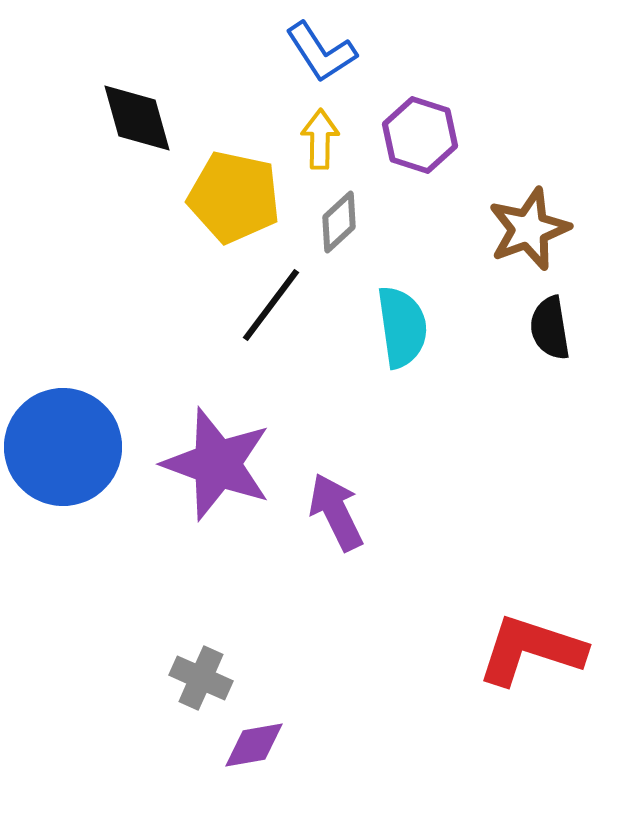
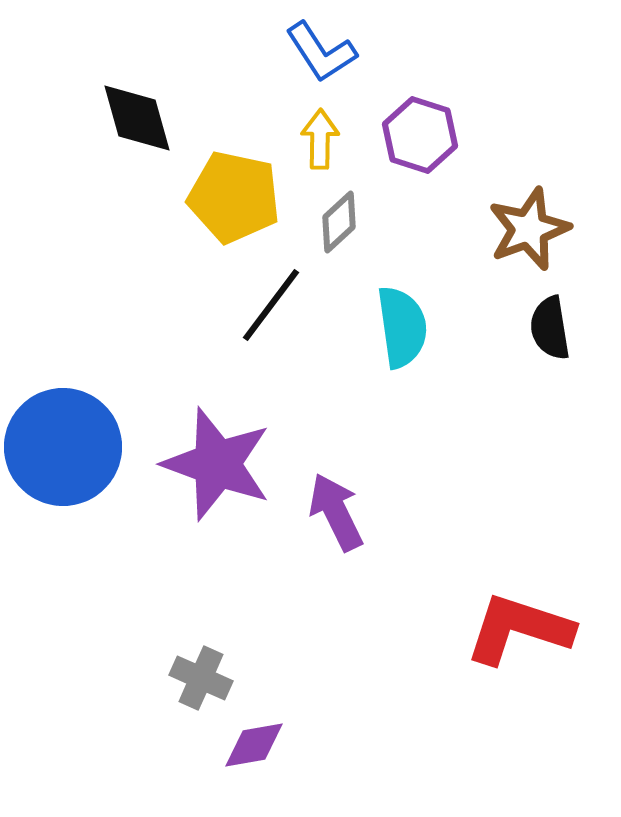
red L-shape: moved 12 px left, 21 px up
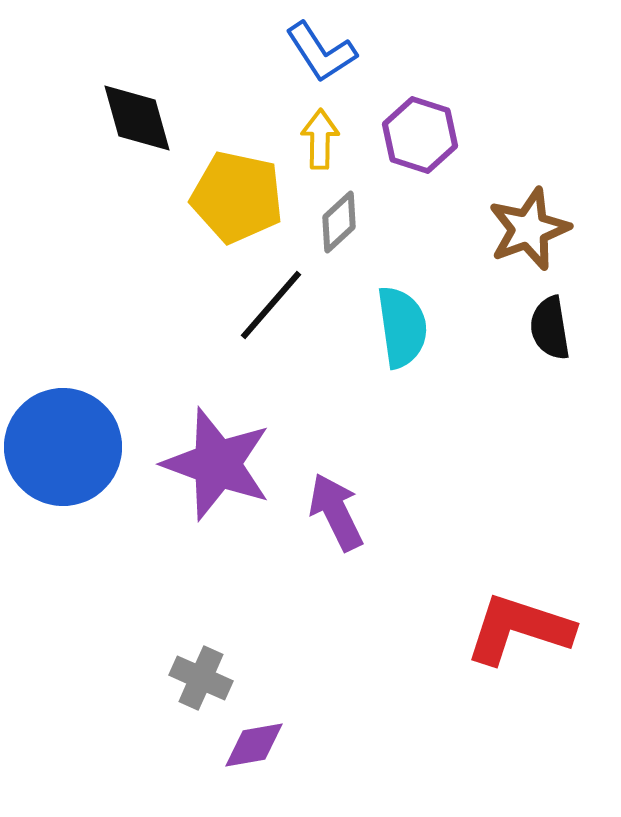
yellow pentagon: moved 3 px right
black line: rotated 4 degrees clockwise
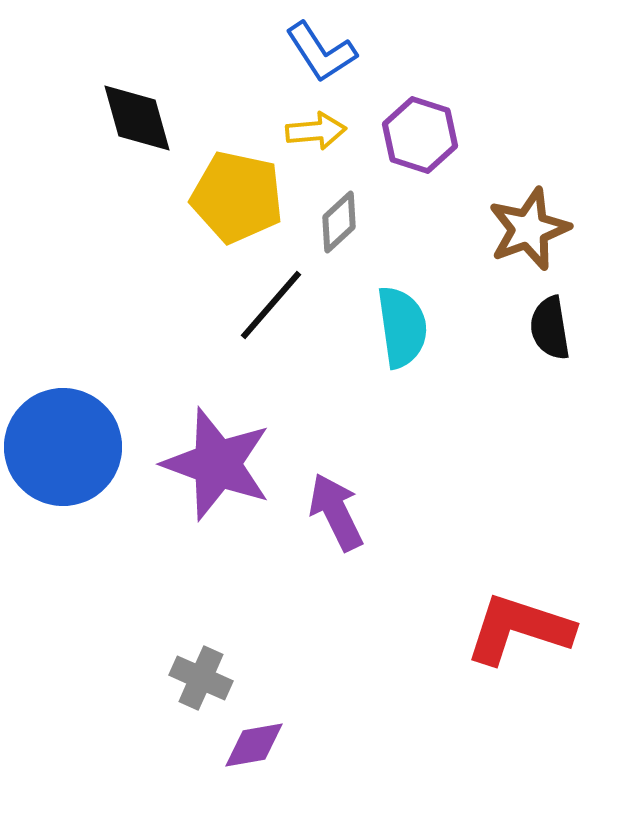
yellow arrow: moved 4 px left, 8 px up; rotated 84 degrees clockwise
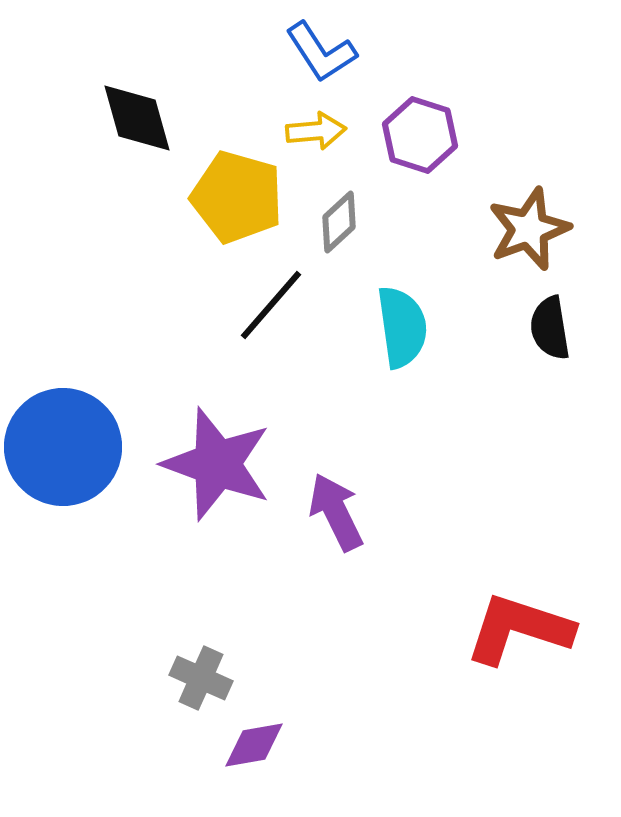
yellow pentagon: rotated 4 degrees clockwise
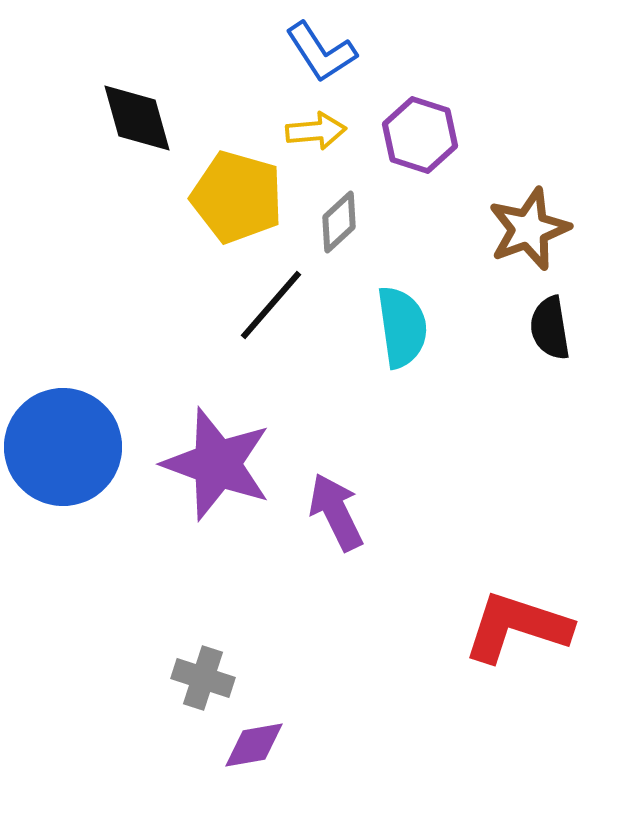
red L-shape: moved 2 px left, 2 px up
gray cross: moved 2 px right; rotated 6 degrees counterclockwise
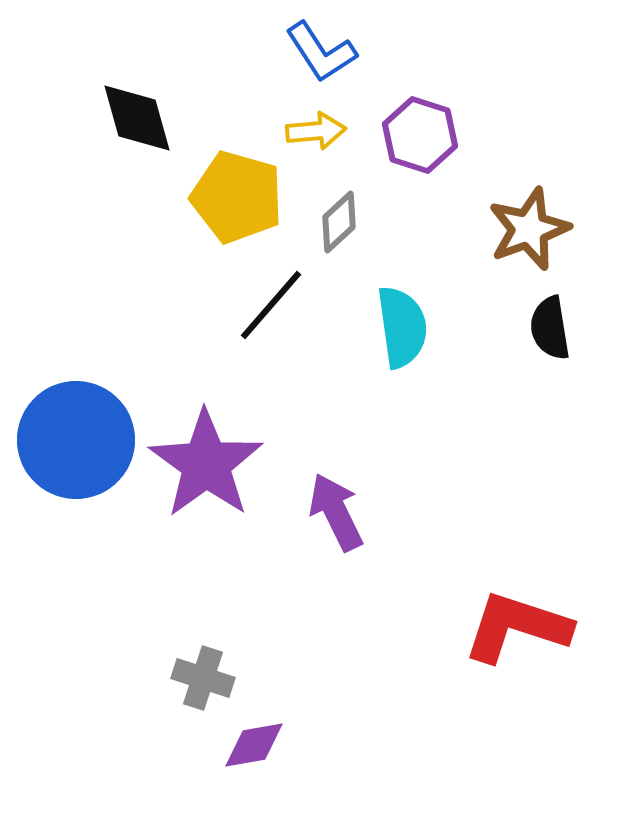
blue circle: moved 13 px right, 7 px up
purple star: moved 11 px left; rotated 16 degrees clockwise
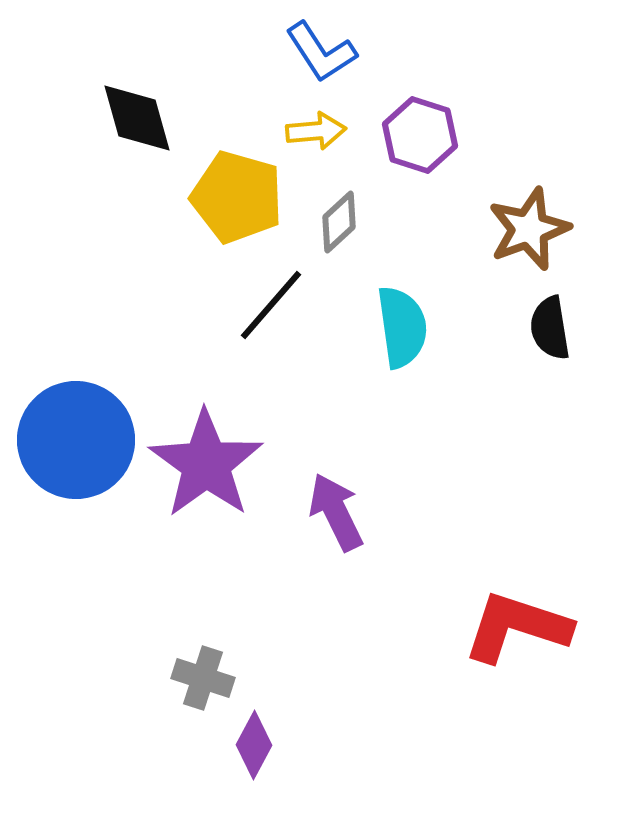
purple diamond: rotated 52 degrees counterclockwise
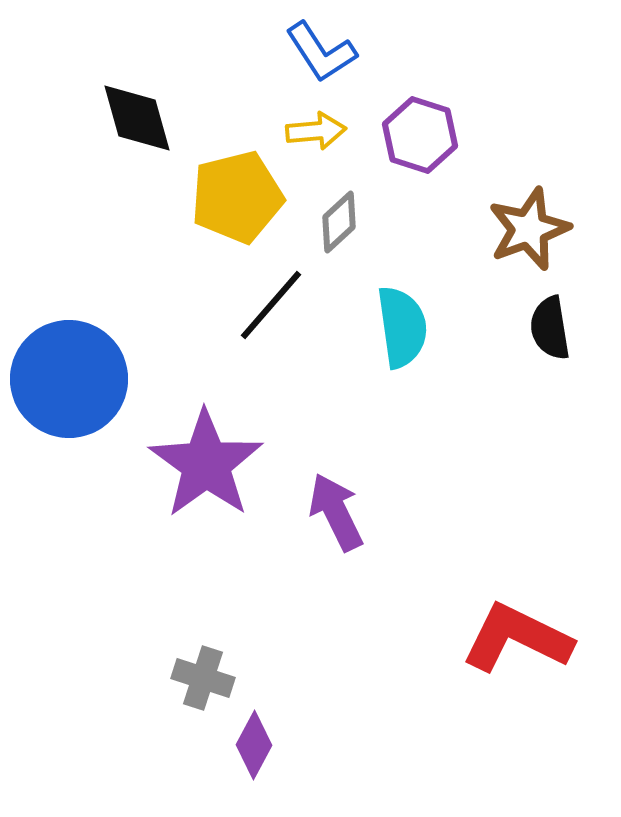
yellow pentagon: rotated 30 degrees counterclockwise
blue circle: moved 7 px left, 61 px up
red L-shape: moved 11 px down; rotated 8 degrees clockwise
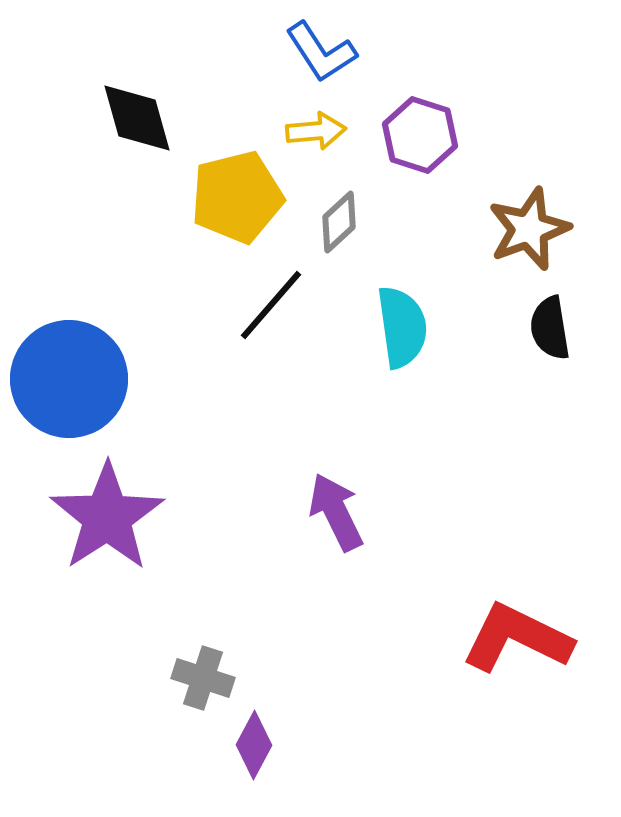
purple star: moved 99 px left, 53 px down; rotated 3 degrees clockwise
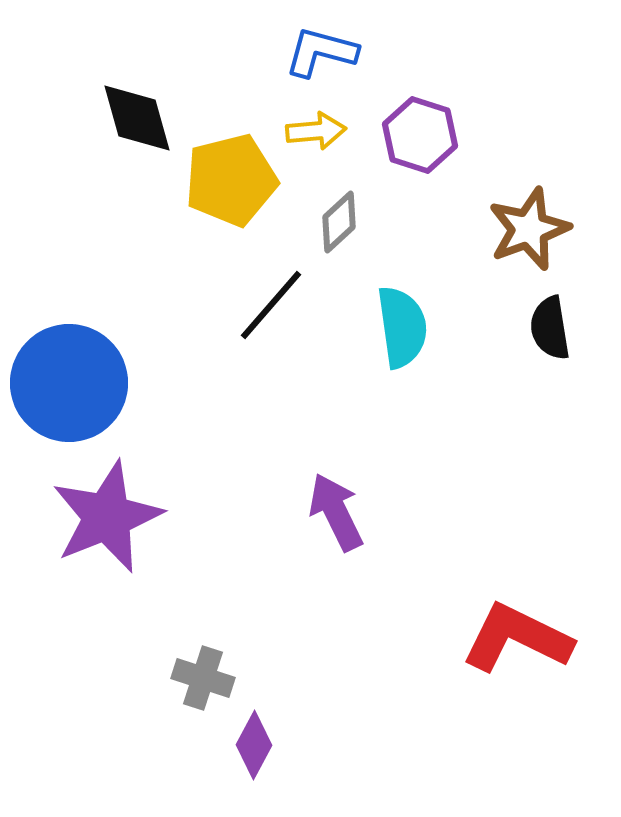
blue L-shape: rotated 138 degrees clockwise
yellow pentagon: moved 6 px left, 17 px up
blue circle: moved 4 px down
purple star: rotated 11 degrees clockwise
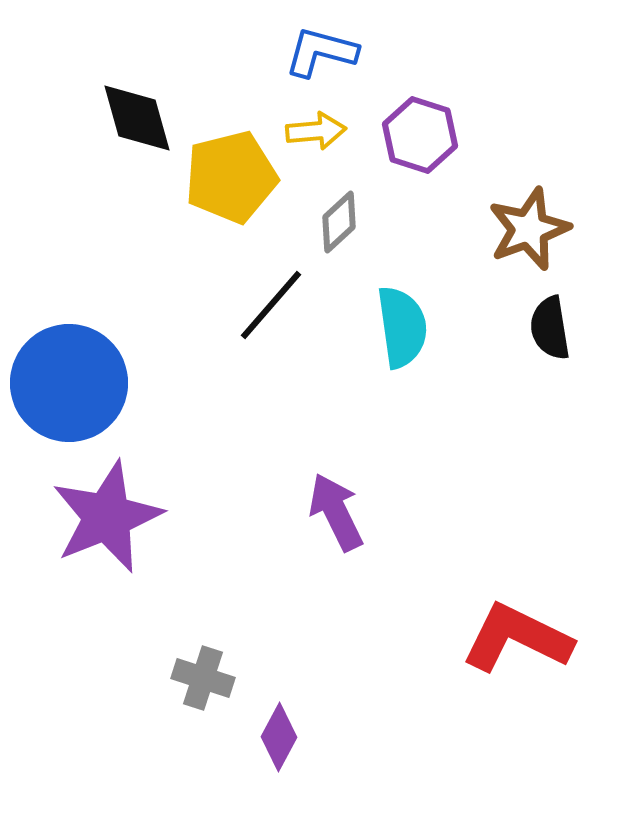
yellow pentagon: moved 3 px up
purple diamond: moved 25 px right, 8 px up
